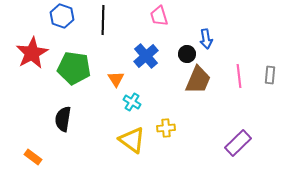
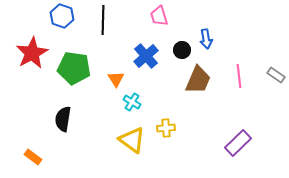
black circle: moved 5 px left, 4 px up
gray rectangle: moved 6 px right; rotated 60 degrees counterclockwise
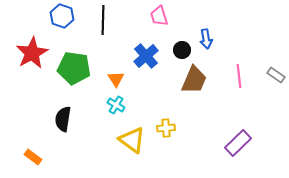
brown trapezoid: moved 4 px left
cyan cross: moved 16 px left, 3 px down
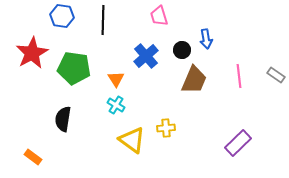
blue hexagon: rotated 10 degrees counterclockwise
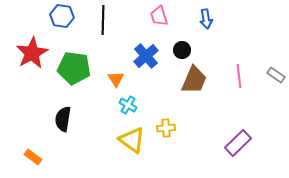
blue arrow: moved 20 px up
cyan cross: moved 12 px right
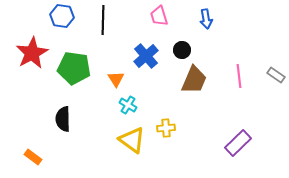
black semicircle: rotated 10 degrees counterclockwise
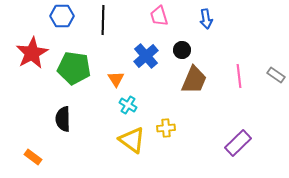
blue hexagon: rotated 10 degrees counterclockwise
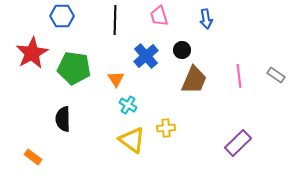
black line: moved 12 px right
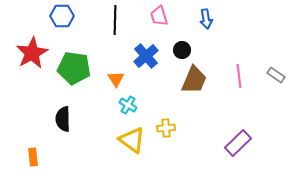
orange rectangle: rotated 48 degrees clockwise
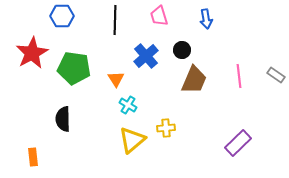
yellow triangle: rotated 44 degrees clockwise
